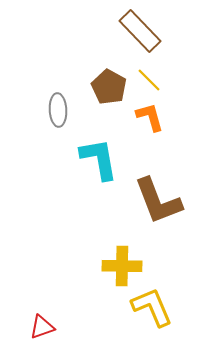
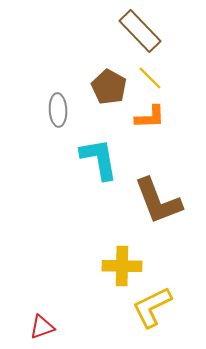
yellow line: moved 1 px right, 2 px up
orange L-shape: rotated 104 degrees clockwise
yellow L-shape: rotated 93 degrees counterclockwise
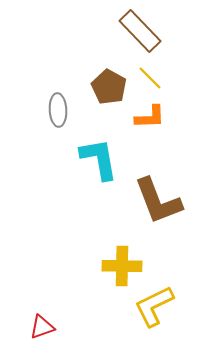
yellow L-shape: moved 2 px right, 1 px up
